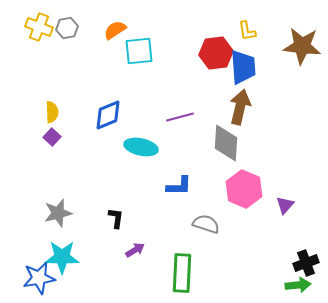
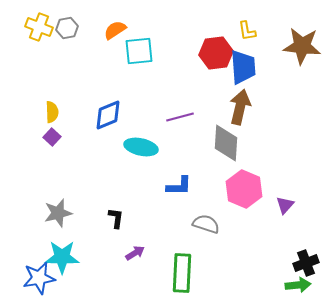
purple arrow: moved 3 px down
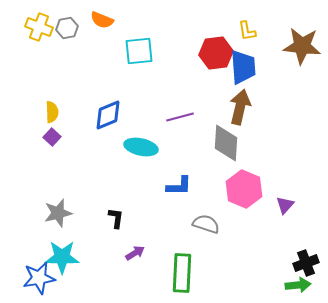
orange semicircle: moved 13 px left, 10 px up; rotated 125 degrees counterclockwise
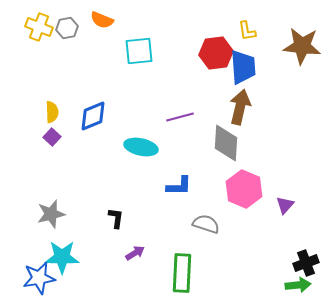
blue diamond: moved 15 px left, 1 px down
gray star: moved 7 px left, 1 px down
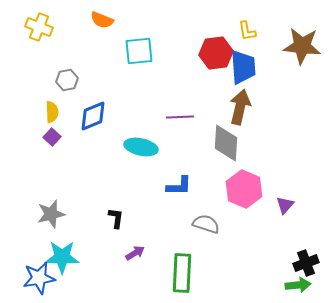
gray hexagon: moved 52 px down
purple line: rotated 12 degrees clockwise
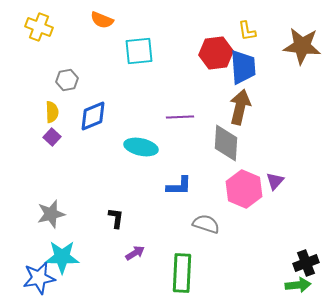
purple triangle: moved 10 px left, 24 px up
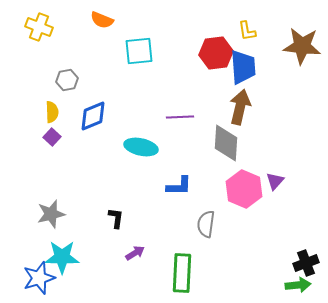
gray semicircle: rotated 100 degrees counterclockwise
blue star: rotated 8 degrees counterclockwise
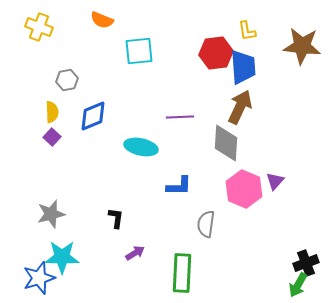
brown arrow: rotated 12 degrees clockwise
green arrow: rotated 125 degrees clockwise
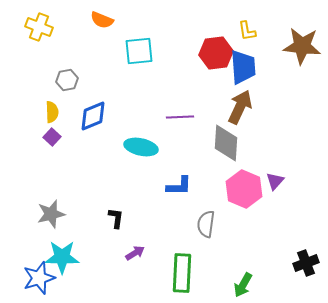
green arrow: moved 55 px left
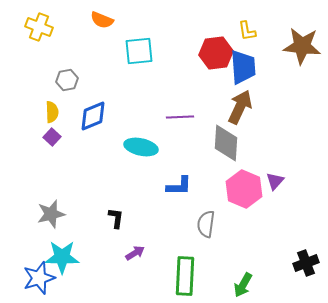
green rectangle: moved 3 px right, 3 px down
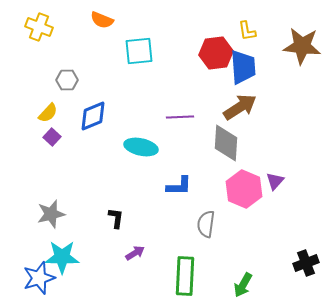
gray hexagon: rotated 10 degrees clockwise
brown arrow: rotated 32 degrees clockwise
yellow semicircle: moved 4 px left, 1 px down; rotated 45 degrees clockwise
